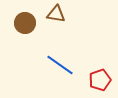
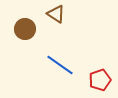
brown triangle: rotated 24 degrees clockwise
brown circle: moved 6 px down
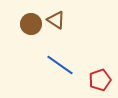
brown triangle: moved 6 px down
brown circle: moved 6 px right, 5 px up
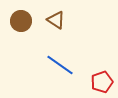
brown circle: moved 10 px left, 3 px up
red pentagon: moved 2 px right, 2 px down
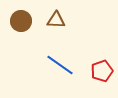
brown triangle: rotated 30 degrees counterclockwise
red pentagon: moved 11 px up
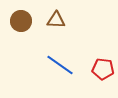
red pentagon: moved 1 px right, 2 px up; rotated 25 degrees clockwise
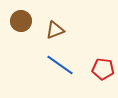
brown triangle: moved 1 px left, 10 px down; rotated 24 degrees counterclockwise
